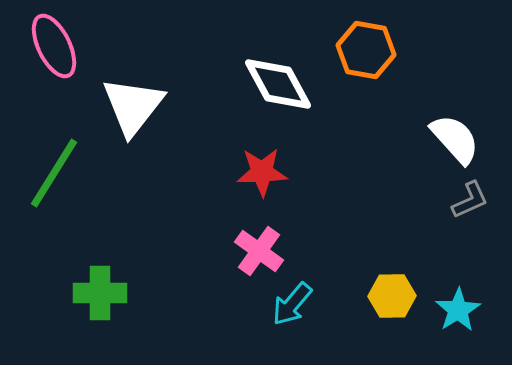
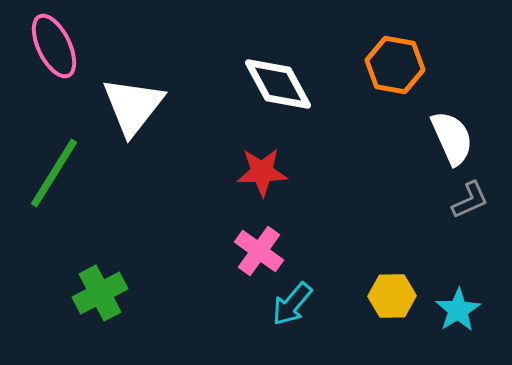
orange hexagon: moved 29 px right, 15 px down
white semicircle: moved 3 px left, 1 px up; rotated 18 degrees clockwise
green cross: rotated 28 degrees counterclockwise
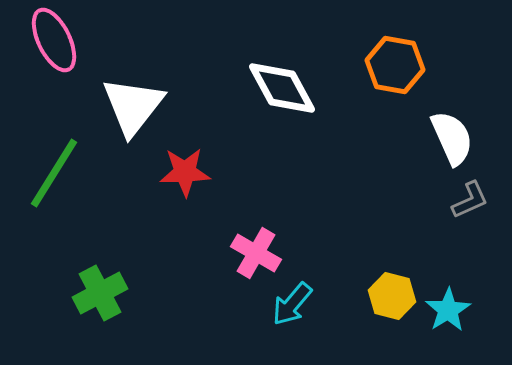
pink ellipse: moved 6 px up
white diamond: moved 4 px right, 4 px down
red star: moved 77 px left
pink cross: moved 3 px left, 2 px down; rotated 6 degrees counterclockwise
yellow hexagon: rotated 15 degrees clockwise
cyan star: moved 10 px left
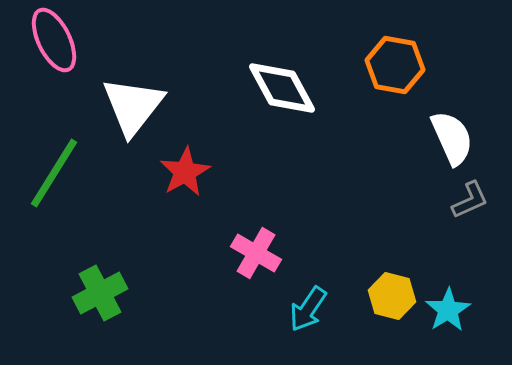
red star: rotated 27 degrees counterclockwise
cyan arrow: moved 16 px right, 5 px down; rotated 6 degrees counterclockwise
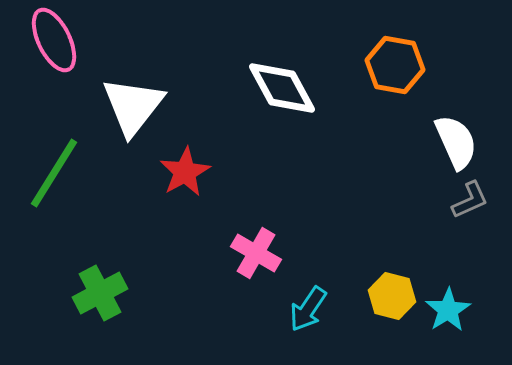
white semicircle: moved 4 px right, 4 px down
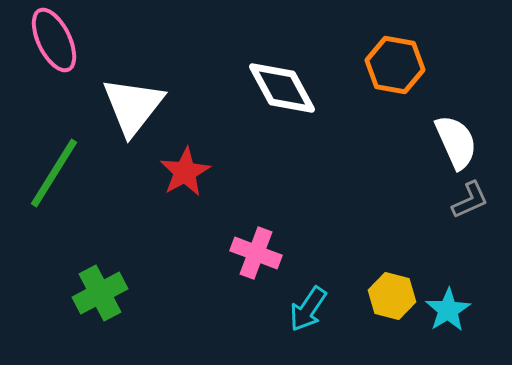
pink cross: rotated 9 degrees counterclockwise
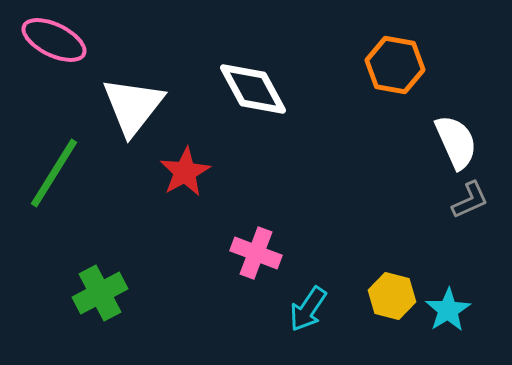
pink ellipse: rotated 38 degrees counterclockwise
white diamond: moved 29 px left, 1 px down
